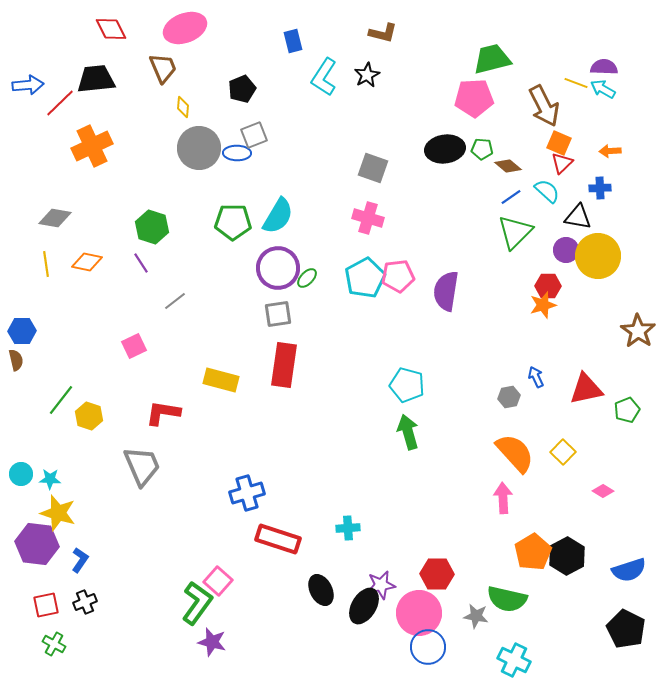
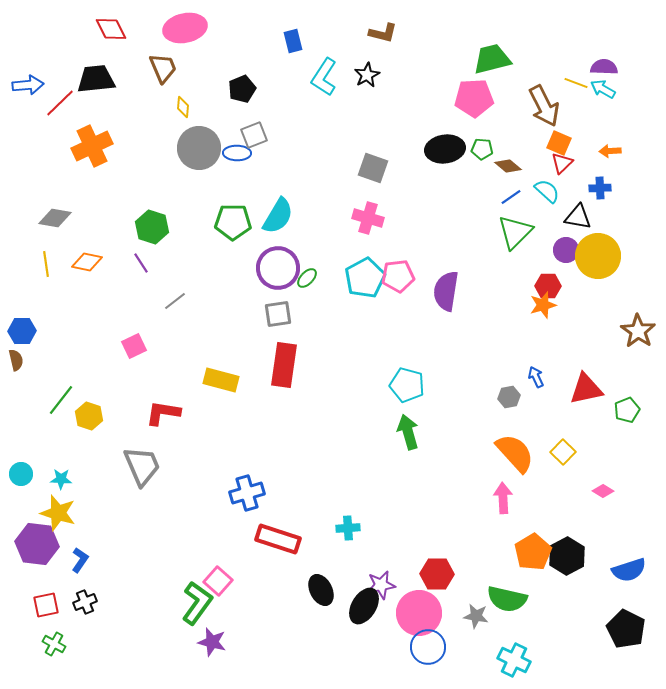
pink ellipse at (185, 28): rotated 9 degrees clockwise
cyan star at (50, 479): moved 11 px right
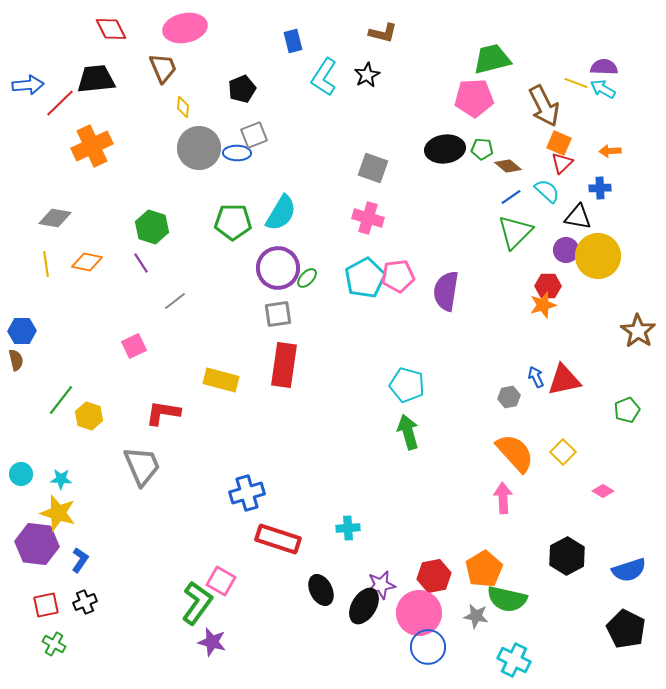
cyan semicircle at (278, 216): moved 3 px right, 3 px up
red triangle at (586, 389): moved 22 px left, 9 px up
orange pentagon at (533, 552): moved 49 px left, 17 px down
red hexagon at (437, 574): moved 3 px left, 2 px down; rotated 12 degrees counterclockwise
pink square at (218, 581): moved 3 px right; rotated 12 degrees counterclockwise
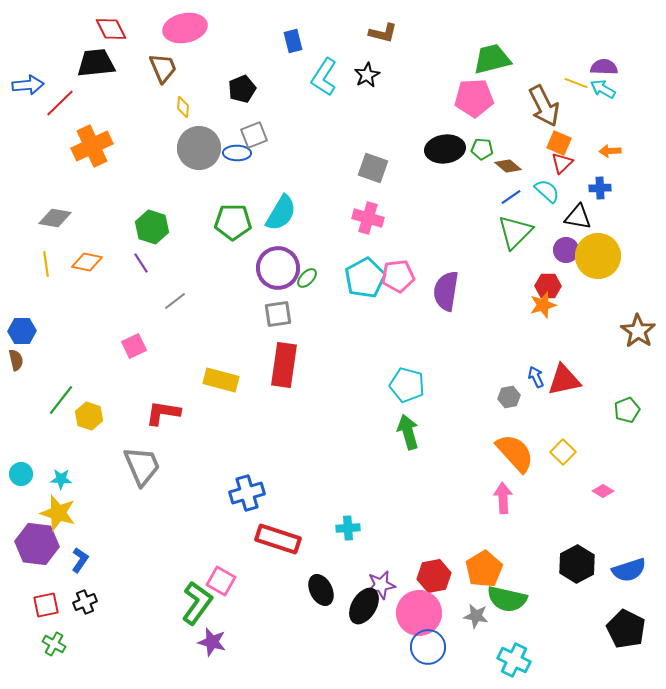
black trapezoid at (96, 79): moved 16 px up
black hexagon at (567, 556): moved 10 px right, 8 px down
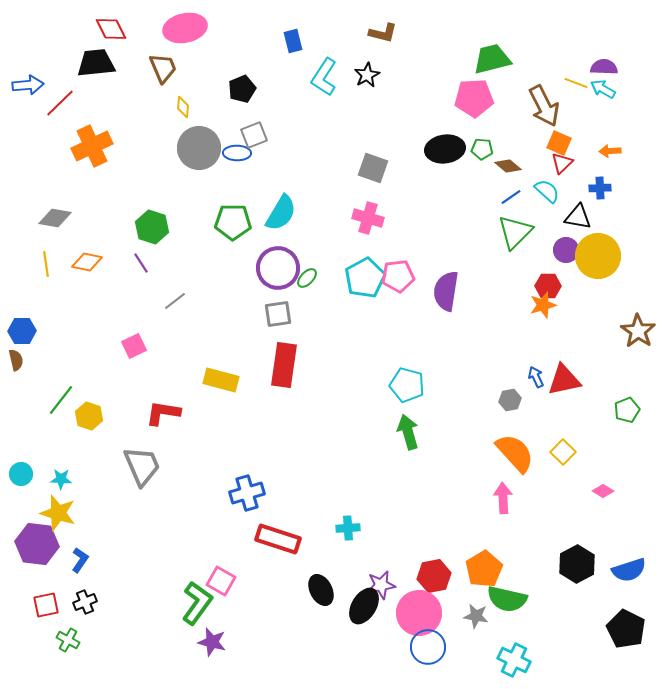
gray hexagon at (509, 397): moved 1 px right, 3 px down
green cross at (54, 644): moved 14 px right, 4 px up
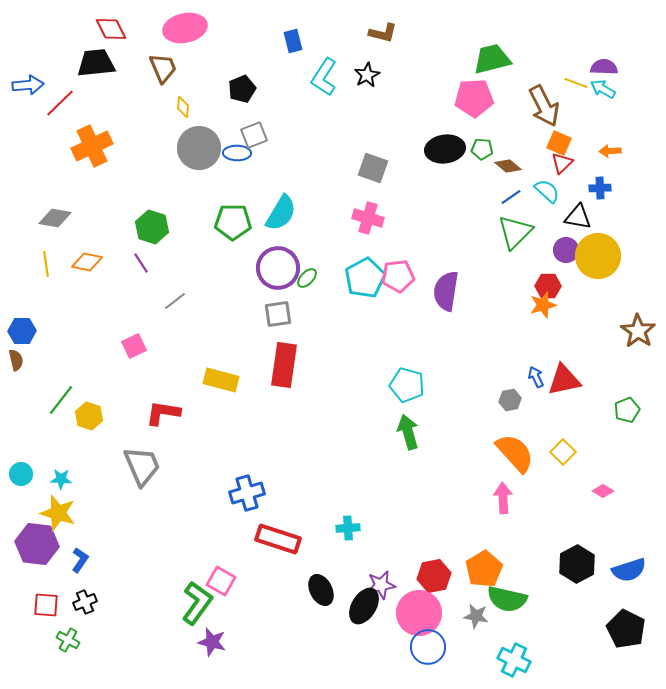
red square at (46, 605): rotated 16 degrees clockwise
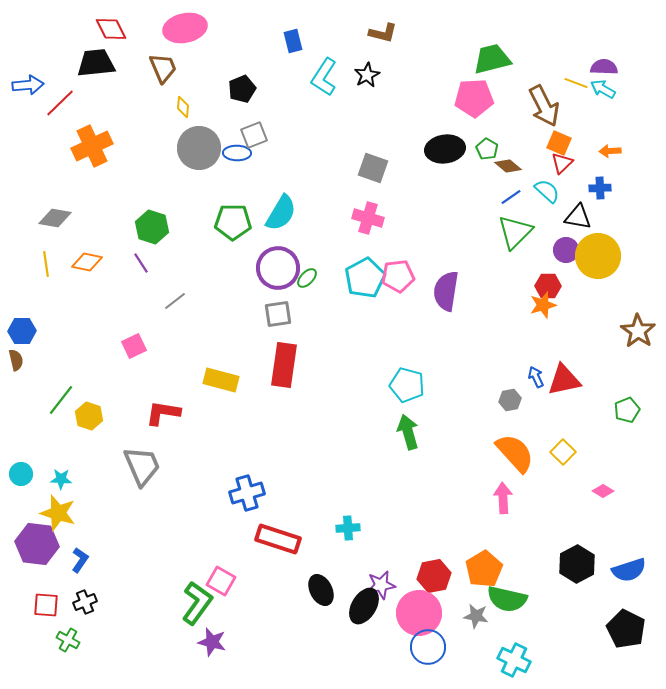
green pentagon at (482, 149): moved 5 px right; rotated 25 degrees clockwise
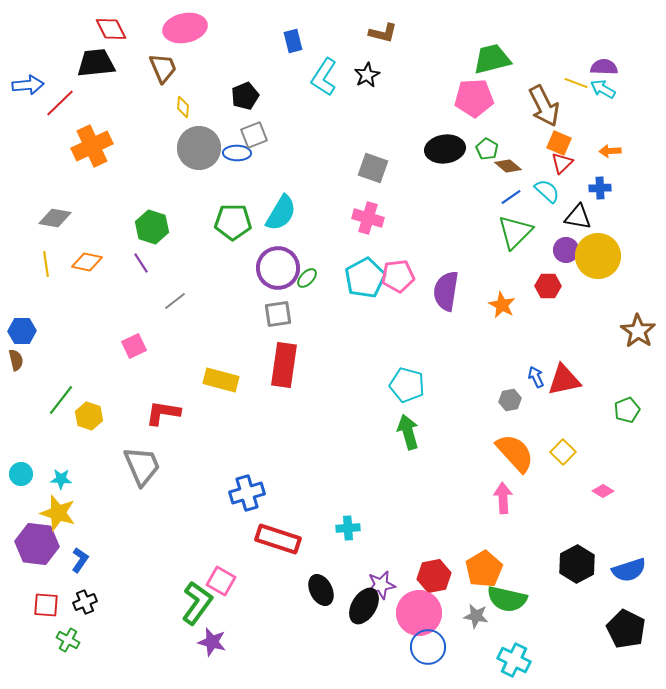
black pentagon at (242, 89): moved 3 px right, 7 px down
orange star at (543, 305): moved 41 px left; rotated 28 degrees counterclockwise
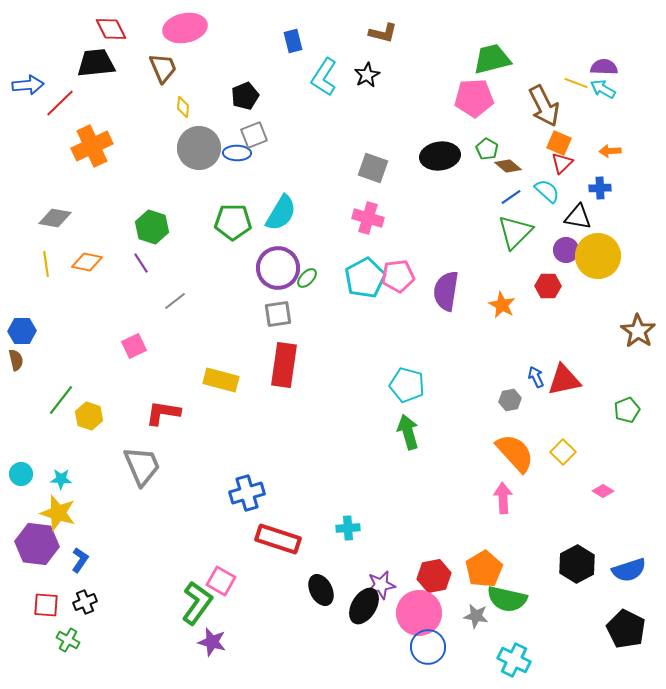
black ellipse at (445, 149): moved 5 px left, 7 px down
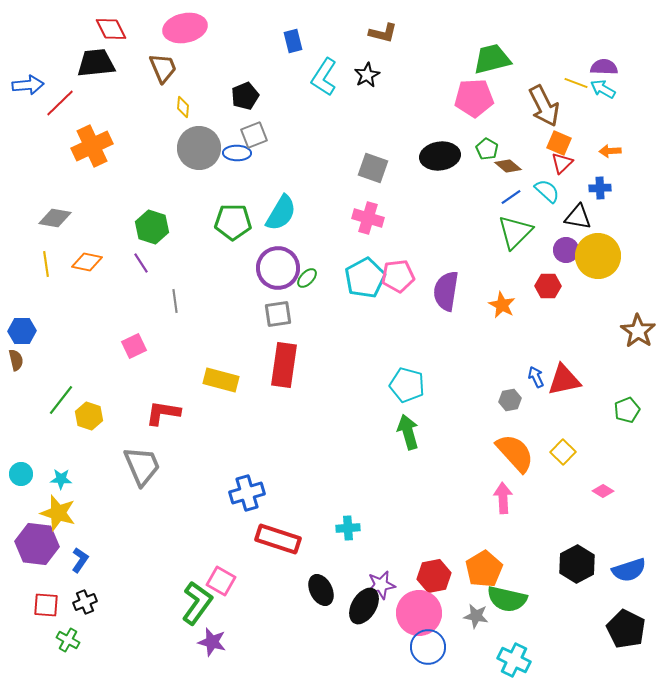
gray line at (175, 301): rotated 60 degrees counterclockwise
